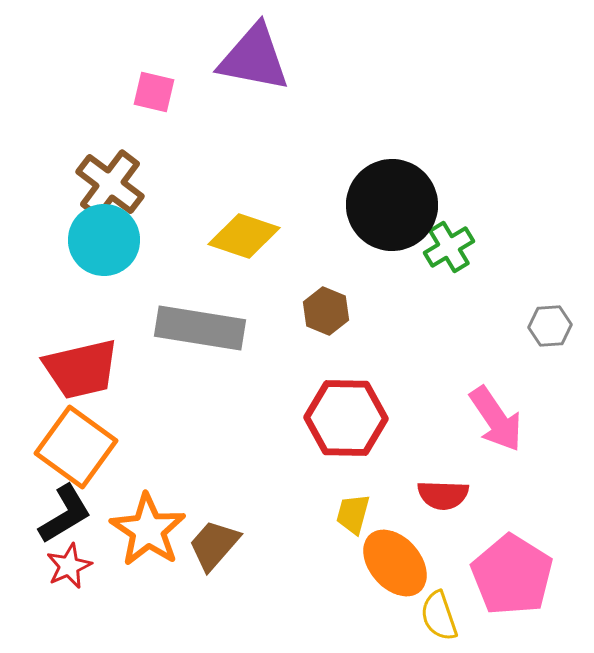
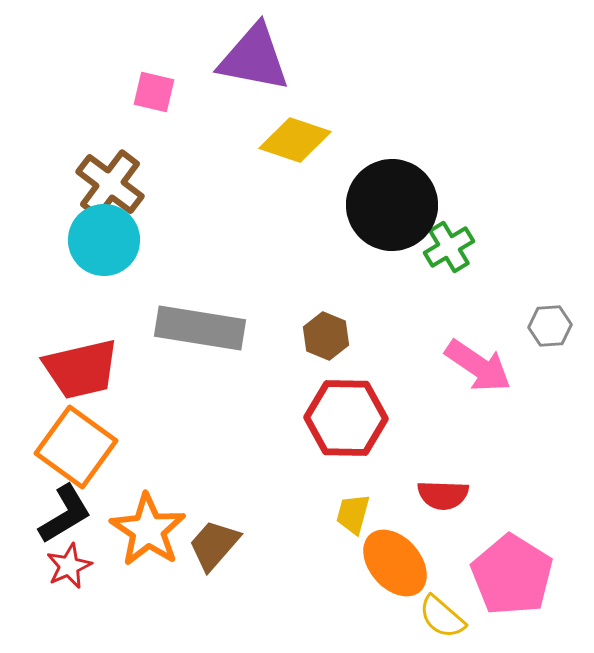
yellow diamond: moved 51 px right, 96 px up
brown hexagon: moved 25 px down
pink arrow: moved 18 px left, 53 px up; rotated 22 degrees counterclockwise
yellow semicircle: moved 3 px right, 1 px down; rotated 30 degrees counterclockwise
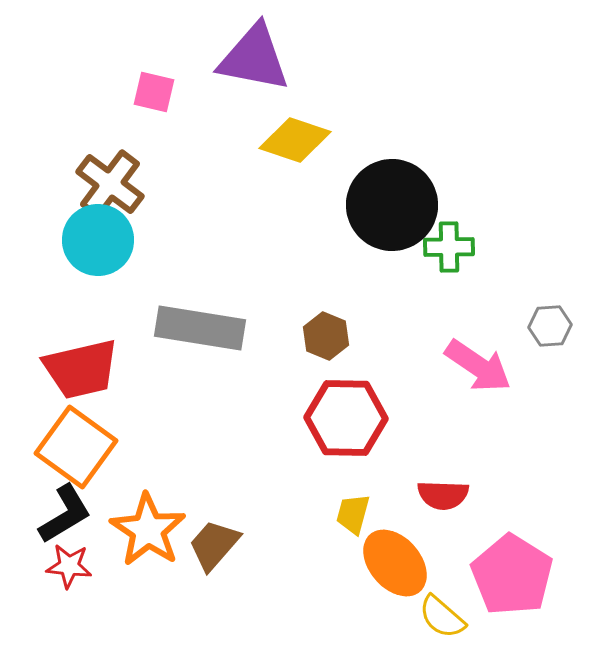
cyan circle: moved 6 px left
green cross: rotated 30 degrees clockwise
red star: rotated 30 degrees clockwise
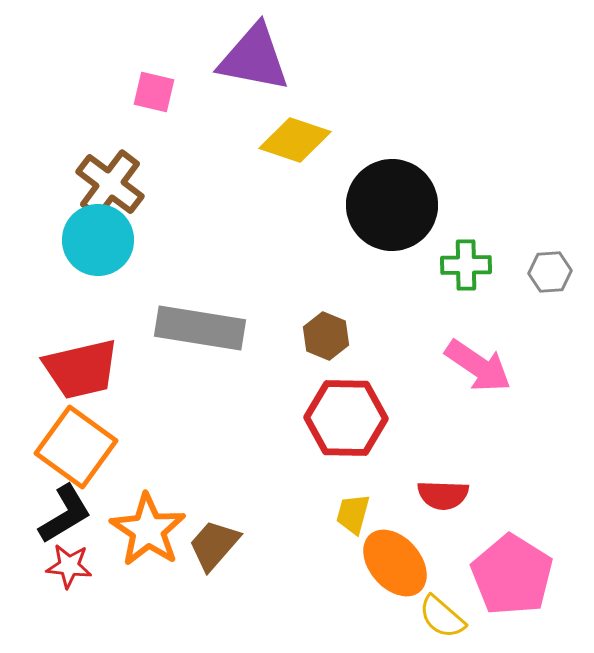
green cross: moved 17 px right, 18 px down
gray hexagon: moved 54 px up
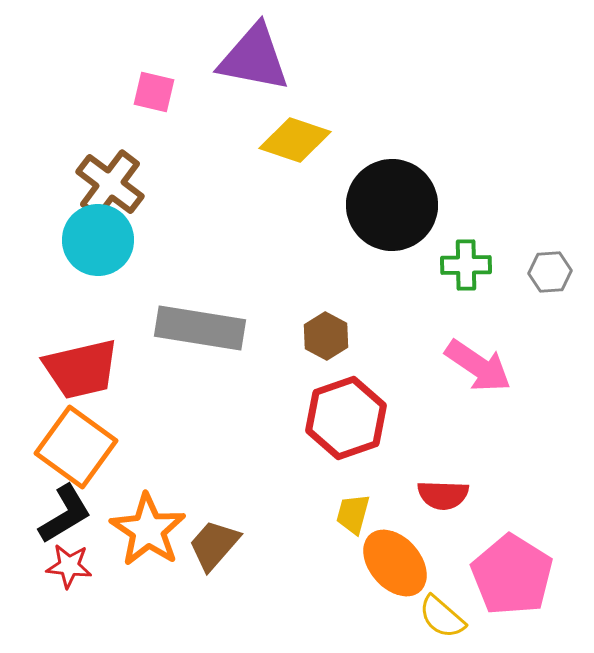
brown hexagon: rotated 6 degrees clockwise
red hexagon: rotated 20 degrees counterclockwise
